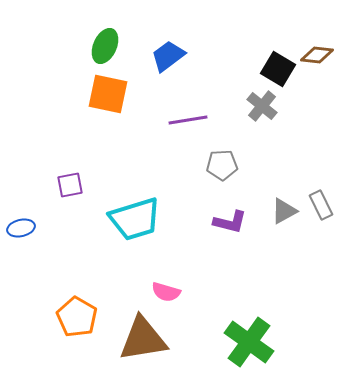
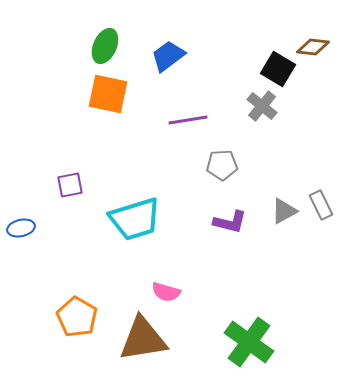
brown diamond: moved 4 px left, 8 px up
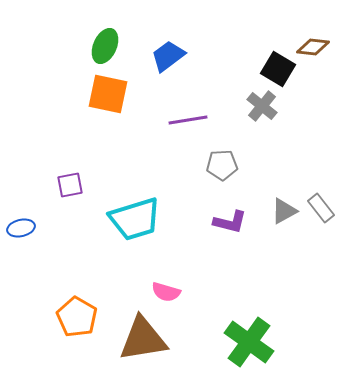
gray rectangle: moved 3 px down; rotated 12 degrees counterclockwise
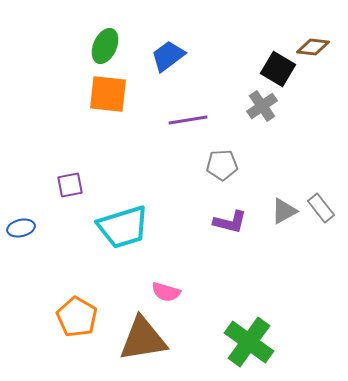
orange square: rotated 6 degrees counterclockwise
gray cross: rotated 16 degrees clockwise
cyan trapezoid: moved 12 px left, 8 px down
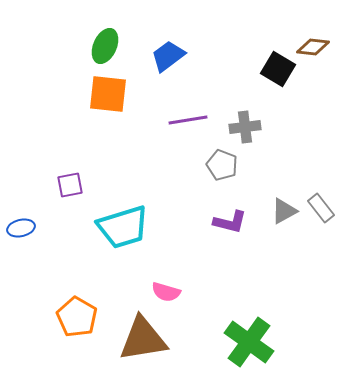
gray cross: moved 17 px left, 21 px down; rotated 28 degrees clockwise
gray pentagon: rotated 24 degrees clockwise
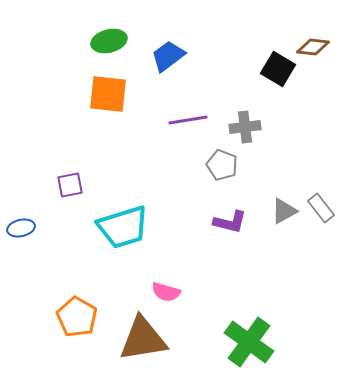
green ellipse: moved 4 px right, 5 px up; rotated 52 degrees clockwise
